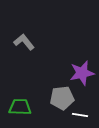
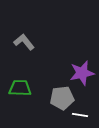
green trapezoid: moved 19 px up
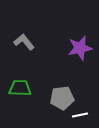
purple star: moved 2 px left, 25 px up
white line: rotated 21 degrees counterclockwise
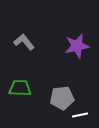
purple star: moved 3 px left, 2 px up
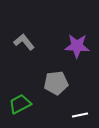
purple star: rotated 15 degrees clockwise
green trapezoid: moved 16 px down; rotated 30 degrees counterclockwise
gray pentagon: moved 6 px left, 15 px up
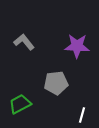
white line: moved 2 px right; rotated 63 degrees counterclockwise
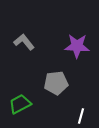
white line: moved 1 px left, 1 px down
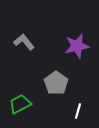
purple star: rotated 15 degrees counterclockwise
gray pentagon: rotated 30 degrees counterclockwise
white line: moved 3 px left, 5 px up
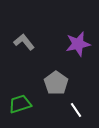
purple star: moved 1 px right, 2 px up
green trapezoid: rotated 10 degrees clockwise
white line: moved 2 px left, 1 px up; rotated 49 degrees counterclockwise
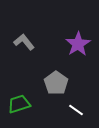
purple star: rotated 20 degrees counterclockwise
green trapezoid: moved 1 px left
white line: rotated 21 degrees counterclockwise
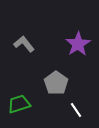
gray L-shape: moved 2 px down
white line: rotated 21 degrees clockwise
